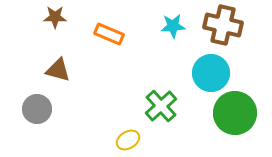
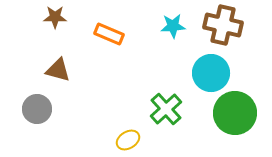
green cross: moved 5 px right, 3 px down
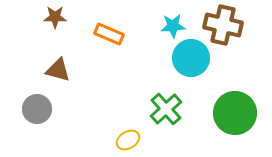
cyan circle: moved 20 px left, 15 px up
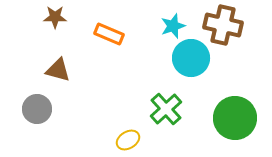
cyan star: rotated 15 degrees counterclockwise
green circle: moved 5 px down
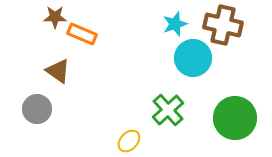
cyan star: moved 2 px right, 2 px up
orange rectangle: moved 27 px left
cyan circle: moved 2 px right
brown triangle: moved 1 px down; rotated 20 degrees clockwise
green cross: moved 2 px right, 1 px down
yellow ellipse: moved 1 px right, 1 px down; rotated 15 degrees counterclockwise
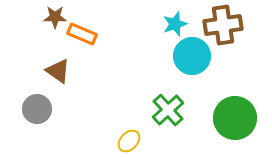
brown cross: rotated 21 degrees counterclockwise
cyan circle: moved 1 px left, 2 px up
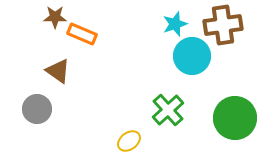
yellow ellipse: rotated 10 degrees clockwise
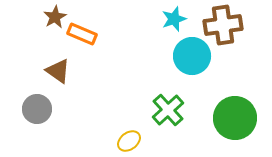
brown star: rotated 30 degrees counterclockwise
cyan star: moved 1 px left, 5 px up
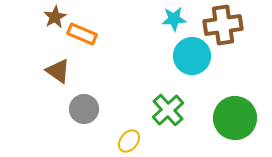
cyan star: rotated 15 degrees clockwise
gray circle: moved 47 px right
yellow ellipse: rotated 15 degrees counterclockwise
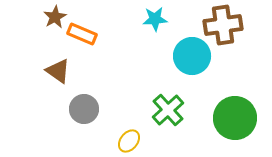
cyan star: moved 19 px left
